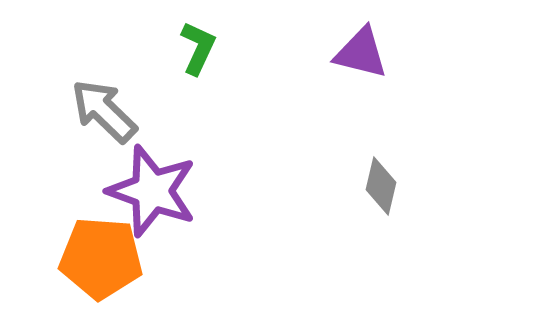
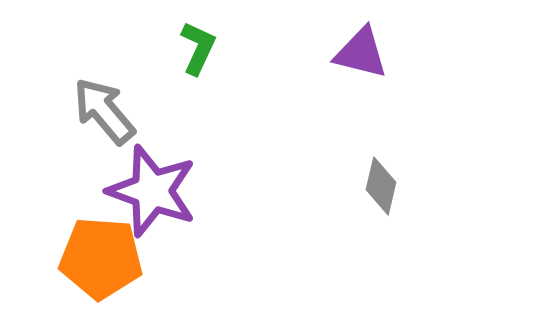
gray arrow: rotated 6 degrees clockwise
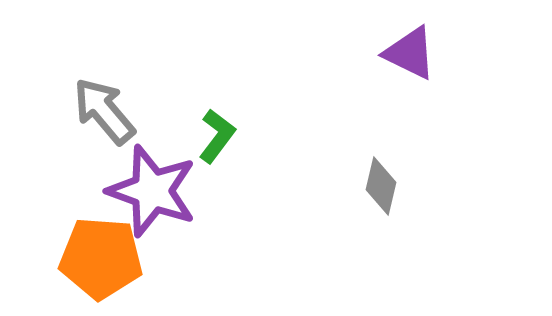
green L-shape: moved 19 px right, 88 px down; rotated 12 degrees clockwise
purple triangle: moved 49 px right; rotated 12 degrees clockwise
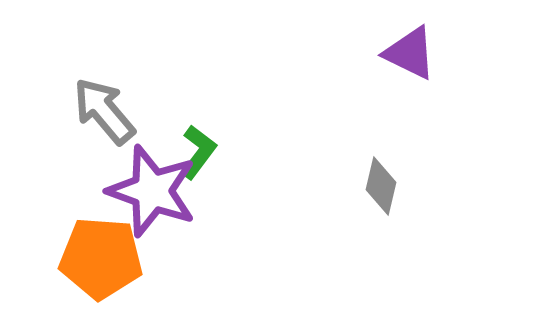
green L-shape: moved 19 px left, 16 px down
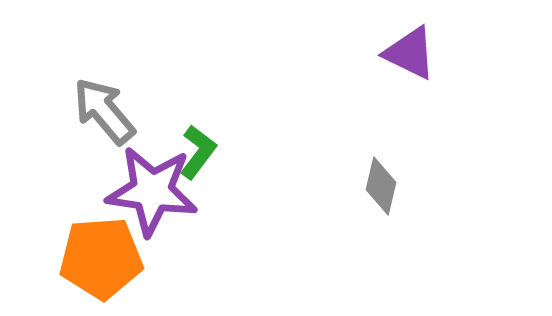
purple star: rotated 12 degrees counterclockwise
orange pentagon: rotated 8 degrees counterclockwise
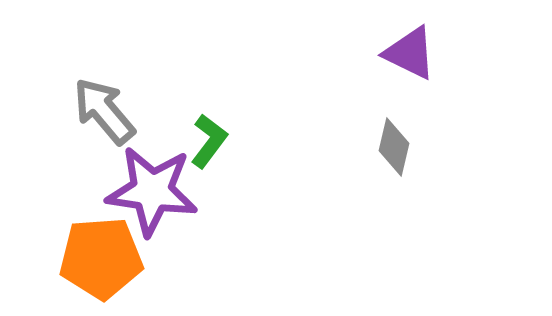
green L-shape: moved 11 px right, 11 px up
gray diamond: moved 13 px right, 39 px up
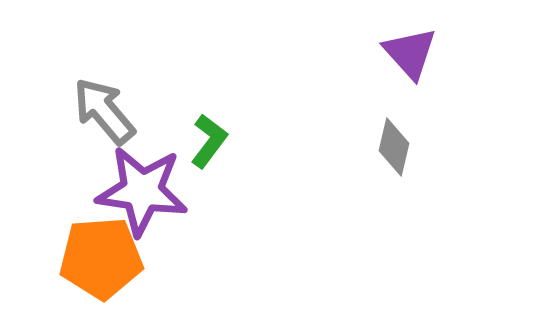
purple triangle: rotated 22 degrees clockwise
purple star: moved 10 px left
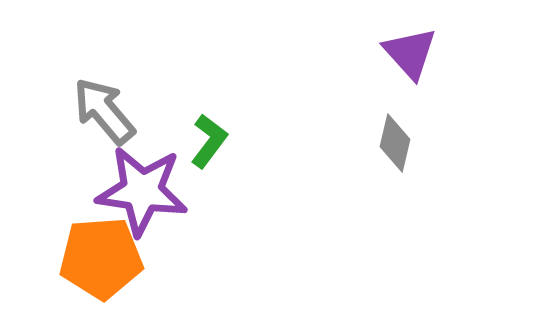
gray diamond: moved 1 px right, 4 px up
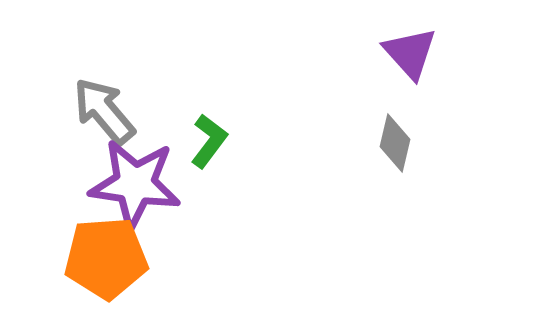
purple star: moved 7 px left, 7 px up
orange pentagon: moved 5 px right
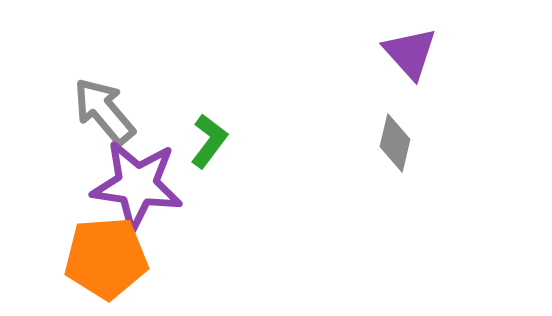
purple star: moved 2 px right, 1 px down
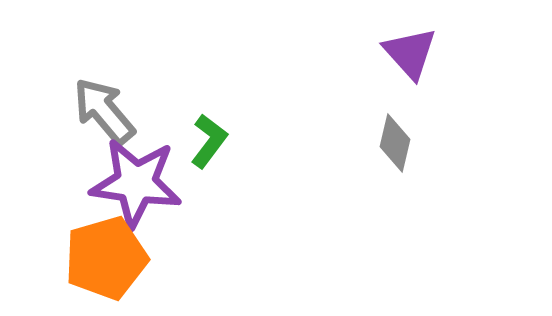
purple star: moved 1 px left, 2 px up
orange pentagon: rotated 12 degrees counterclockwise
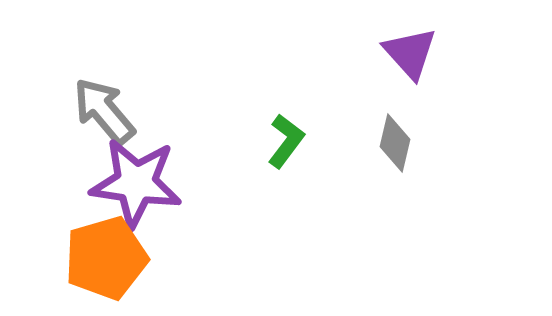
green L-shape: moved 77 px right
